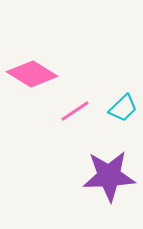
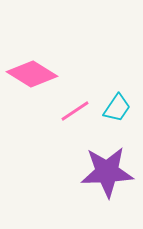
cyan trapezoid: moved 6 px left; rotated 12 degrees counterclockwise
purple star: moved 2 px left, 4 px up
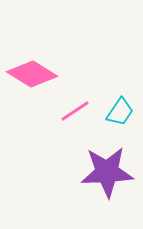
cyan trapezoid: moved 3 px right, 4 px down
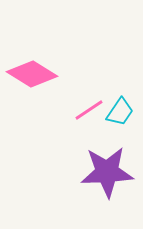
pink line: moved 14 px right, 1 px up
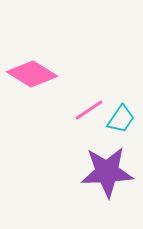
cyan trapezoid: moved 1 px right, 7 px down
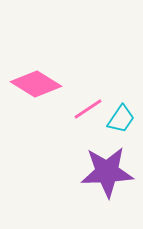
pink diamond: moved 4 px right, 10 px down
pink line: moved 1 px left, 1 px up
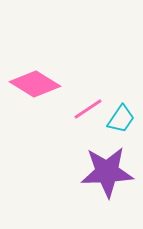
pink diamond: moved 1 px left
